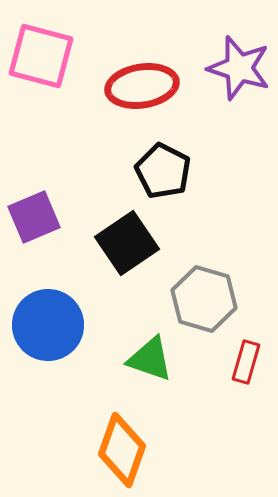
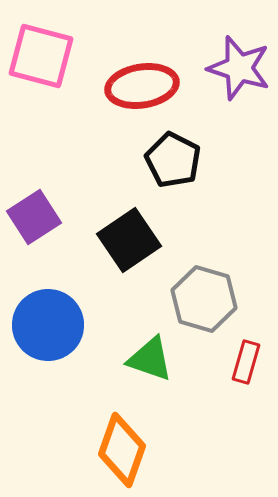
black pentagon: moved 10 px right, 11 px up
purple square: rotated 10 degrees counterclockwise
black square: moved 2 px right, 3 px up
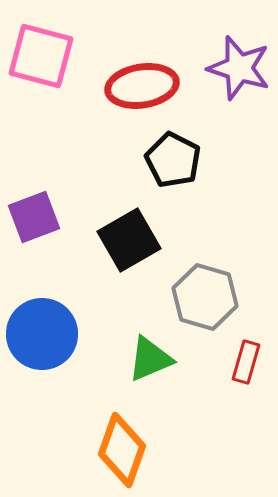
purple square: rotated 12 degrees clockwise
black square: rotated 4 degrees clockwise
gray hexagon: moved 1 px right, 2 px up
blue circle: moved 6 px left, 9 px down
green triangle: rotated 42 degrees counterclockwise
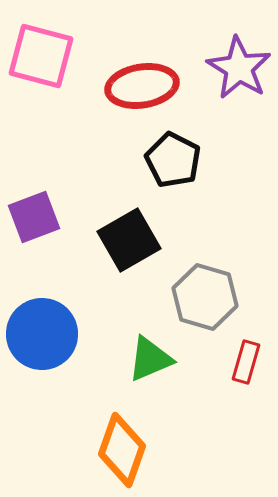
purple star: rotated 14 degrees clockwise
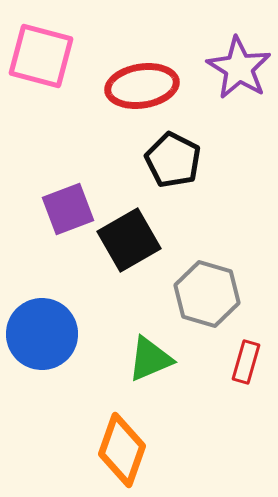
purple square: moved 34 px right, 8 px up
gray hexagon: moved 2 px right, 3 px up
